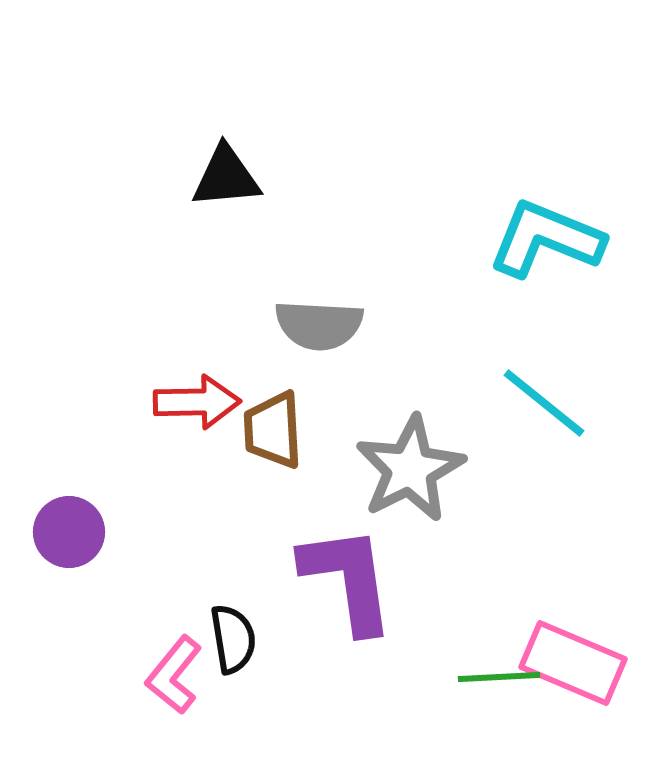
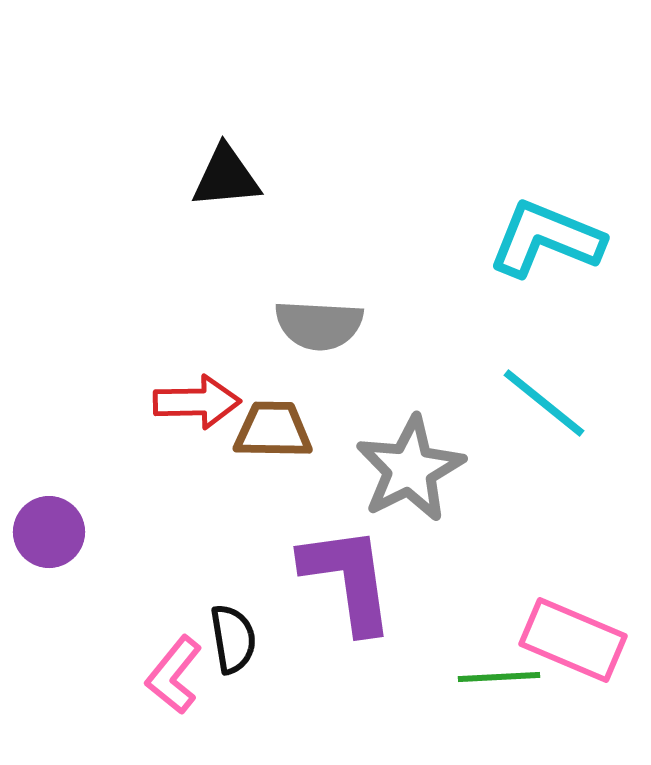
brown trapezoid: rotated 94 degrees clockwise
purple circle: moved 20 px left
pink rectangle: moved 23 px up
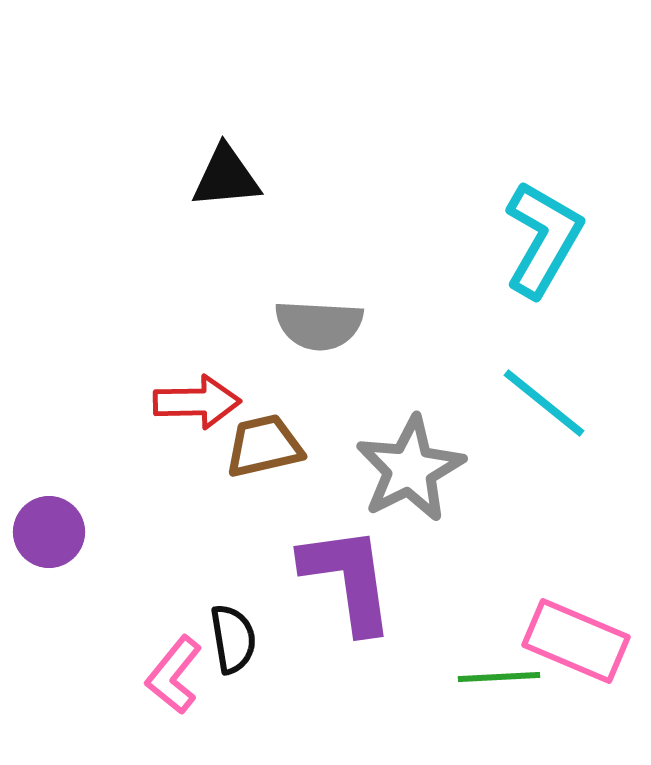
cyan L-shape: moved 3 px left; rotated 98 degrees clockwise
brown trapezoid: moved 9 px left, 16 px down; rotated 14 degrees counterclockwise
pink rectangle: moved 3 px right, 1 px down
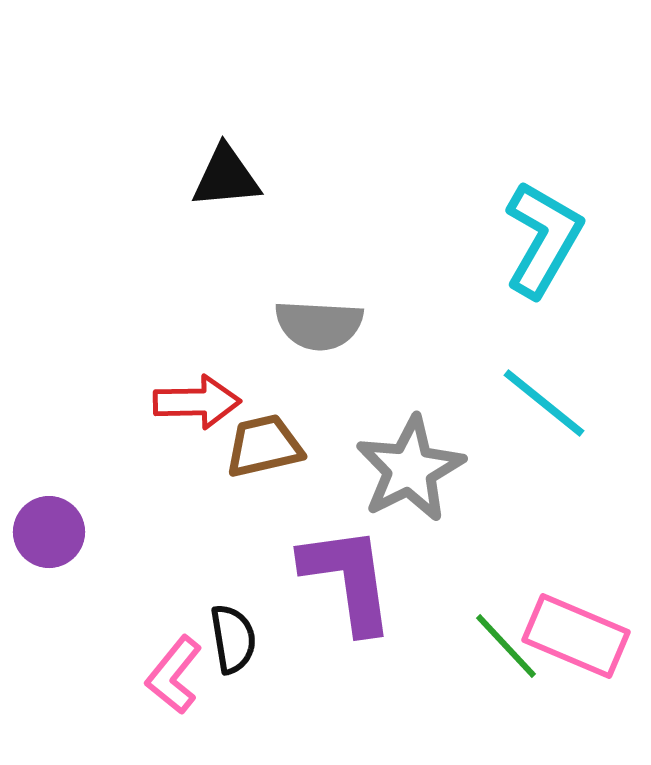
pink rectangle: moved 5 px up
green line: moved 7 px right, 31 px up; rotated 50 degrees clockwise
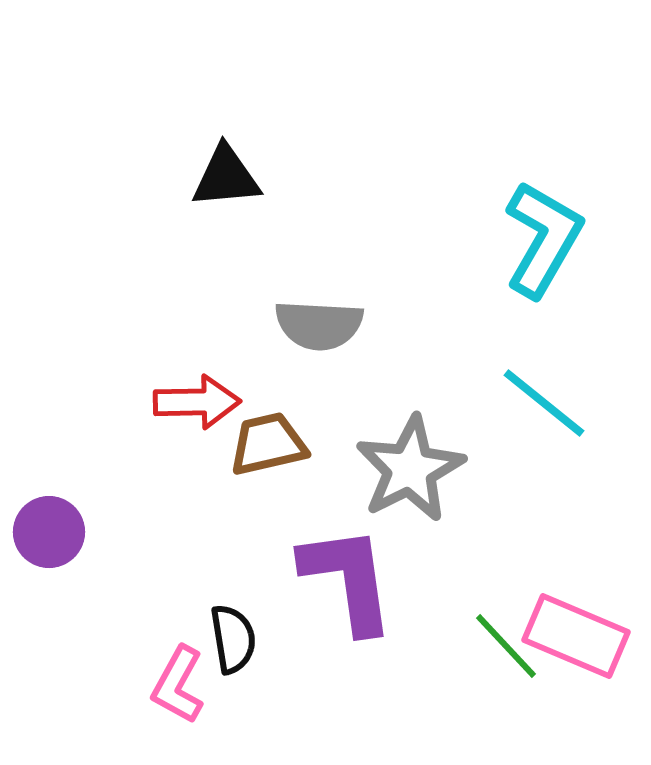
brown trapezoid: moved 4 px right, 2 px up
pink L-shape: moved 4 px right, 10 px down; rotated 10 degrees counterclockwise
